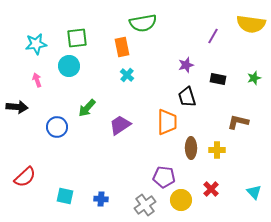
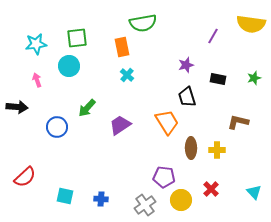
orange trapezoid: rotated 32 degrees counterclockwise
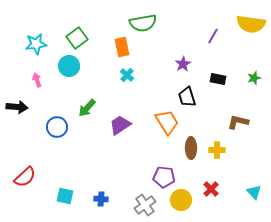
green square: rotated 30 degrees counterclockwise
purple star: moved 3 px left, 1 px up; rotated 14 degrees counterclockwise
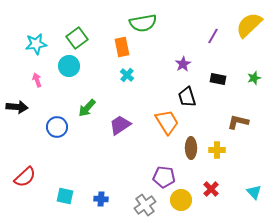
yellow semicircle: moved 2 px left, 1 px down; rotated 128 degrees clockwise
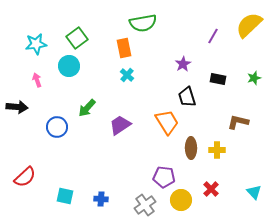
orange rectangle: moved 2 px right, 1 px down
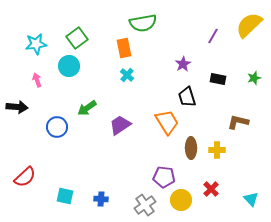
green arrow: rotated 12 degrees clockwise
cyan triangle: moved 3 px left, 7 px down
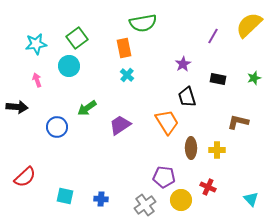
red cross: moved 3 px left, 2 px up; rotated 21 degrees counterclockwise
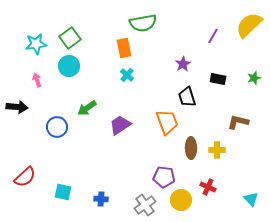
green square: moved 7 px left
orange trapezoid: rotated 12 degrees clockwise
cyan square: moved 2 px left, 4 px up
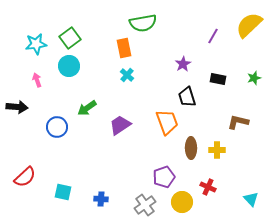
purple pentagon: rotated 25 degrees counterclockwise
yellow circle: moved 1 px right, 2 px down
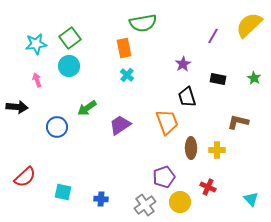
green star: rotated 24 degrees counterclockwise
yellow circle: moved 2 px left
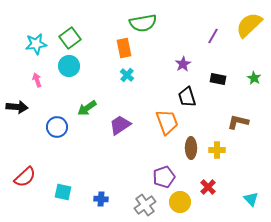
red cross: rotated 21 degrees clockwise
